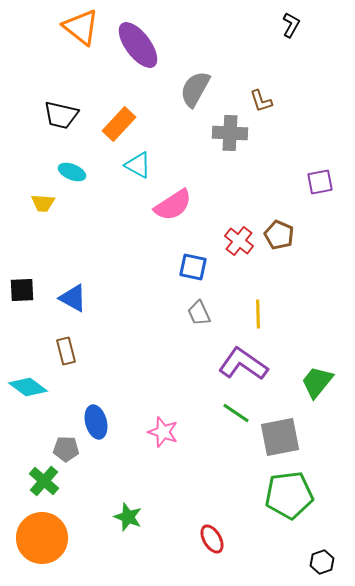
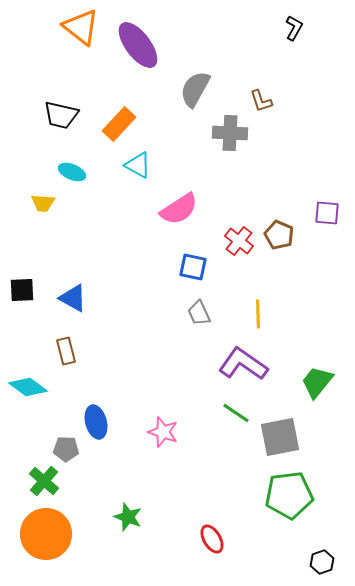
black L-shape: moved 3 px right, 3 px down
purple square: moved 7 px right, 31 px down; rotated 16 degrees clockwise
pink semicircle: moved 6 px right, 4 px down
orange circle: moved 4 px right, 4 px up
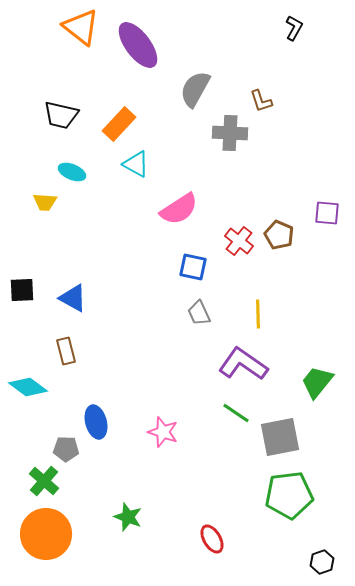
cyan triangle: moved 2 px left, 1 px up
yellow trapezoid: moved 2 px right, 1 px up
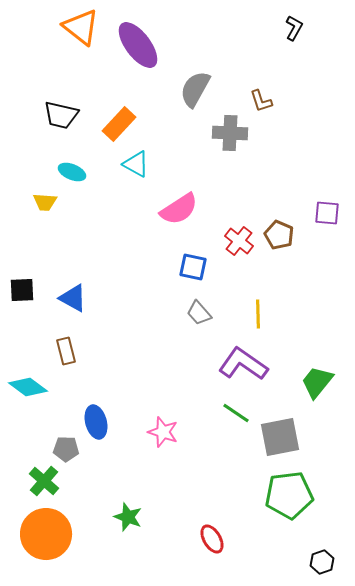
gray trapezoid: rotated 16 degrees counterclockwise
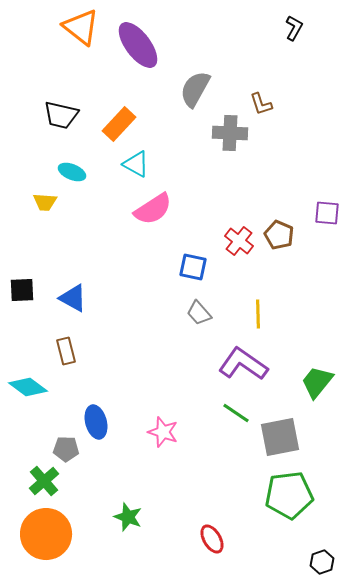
brown L-shape: moved 3 px down
pink semicircle: moved 26 px left
green cross: rotated 8 degrees clockwise
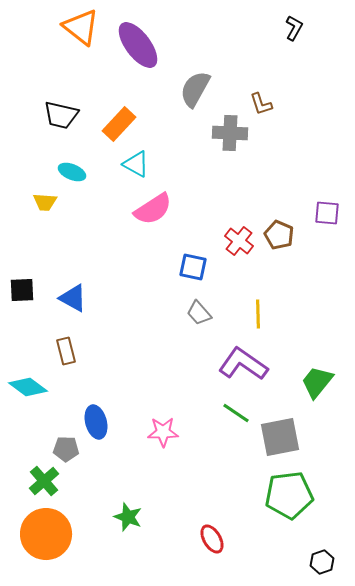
pink star: rotated 20 degrees counterclockwise
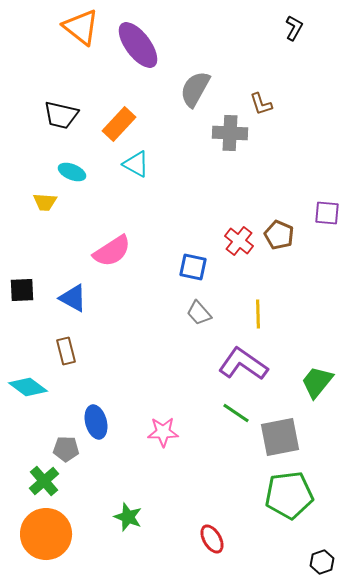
pink semicircle: moved 41 px left, 42 px down
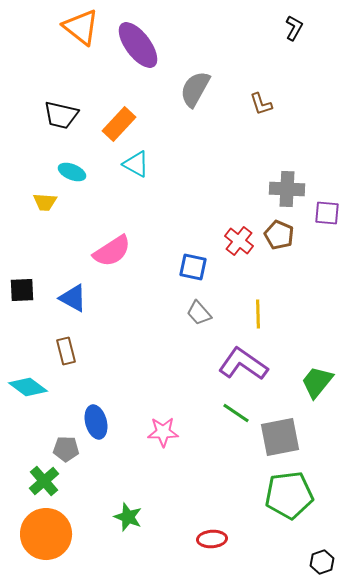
gray cross: moved 57 px right, 56 px down
red ellipse: rotated 64 degrees counterclockwise
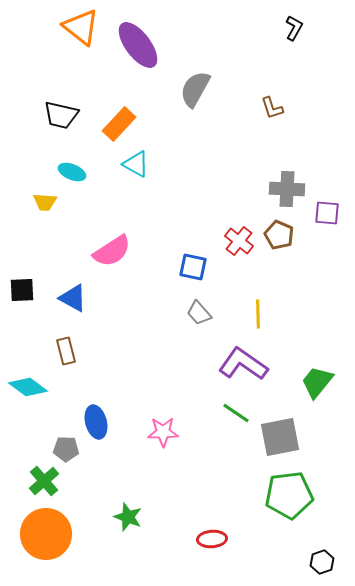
brown L-shape: moved 11 px right, 4 px down
